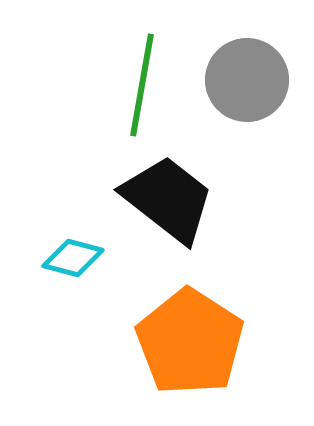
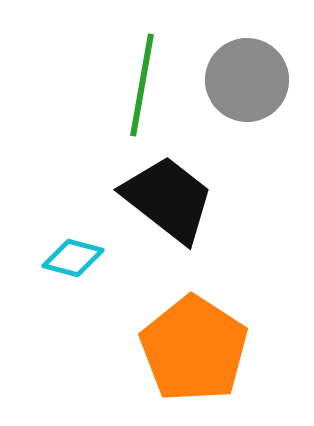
orange pentagon: moved 4 px right, 7 px down
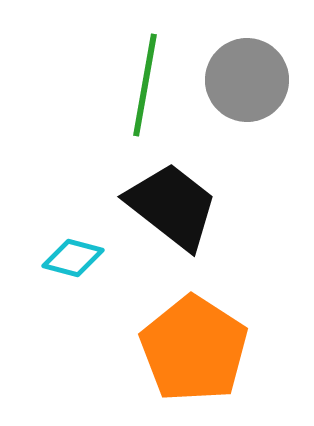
green line: moved 3 px right
black trapezoid: moved 4 px right, 7 px down
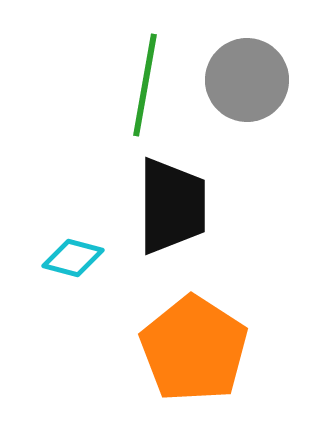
black trapezoid: rotated 52 degrees clockwise
